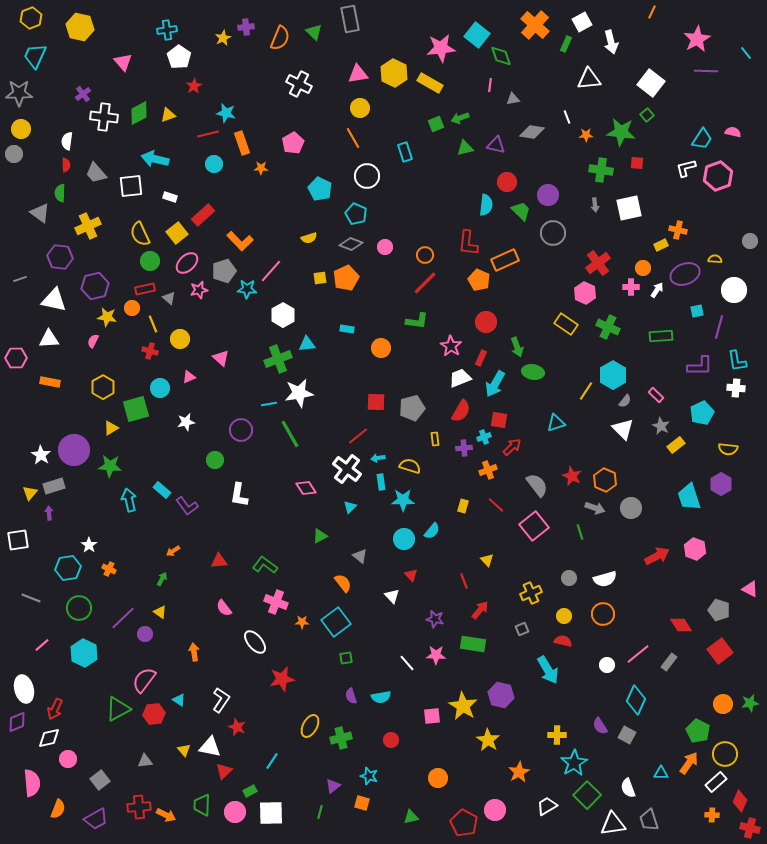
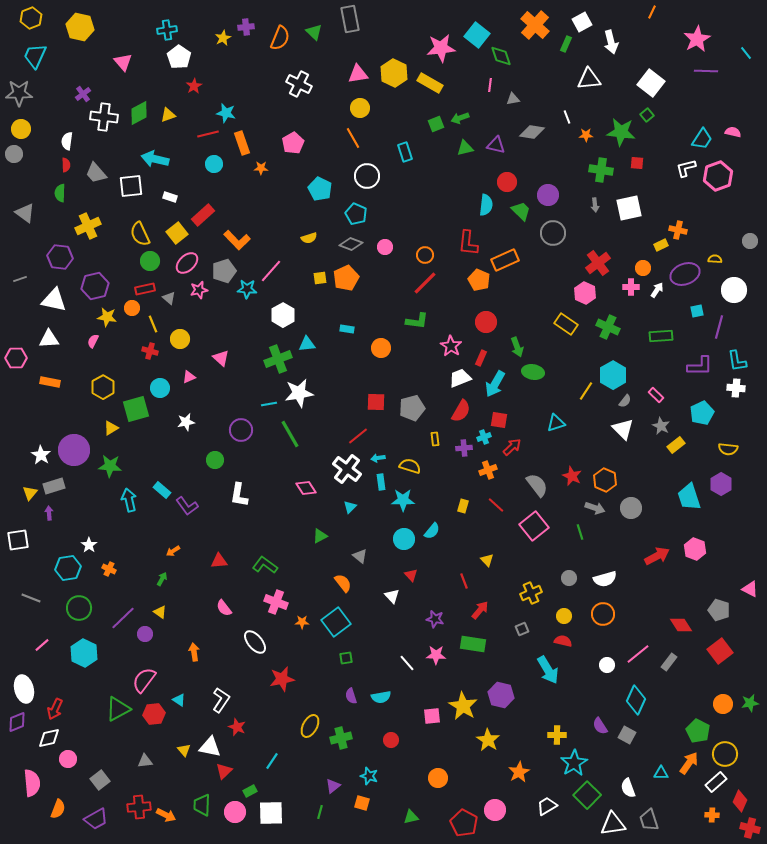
gray triangle at (40, 213): moved 15 px left
orange L-shape at (240, 241): moved 3 px left, 1 px up
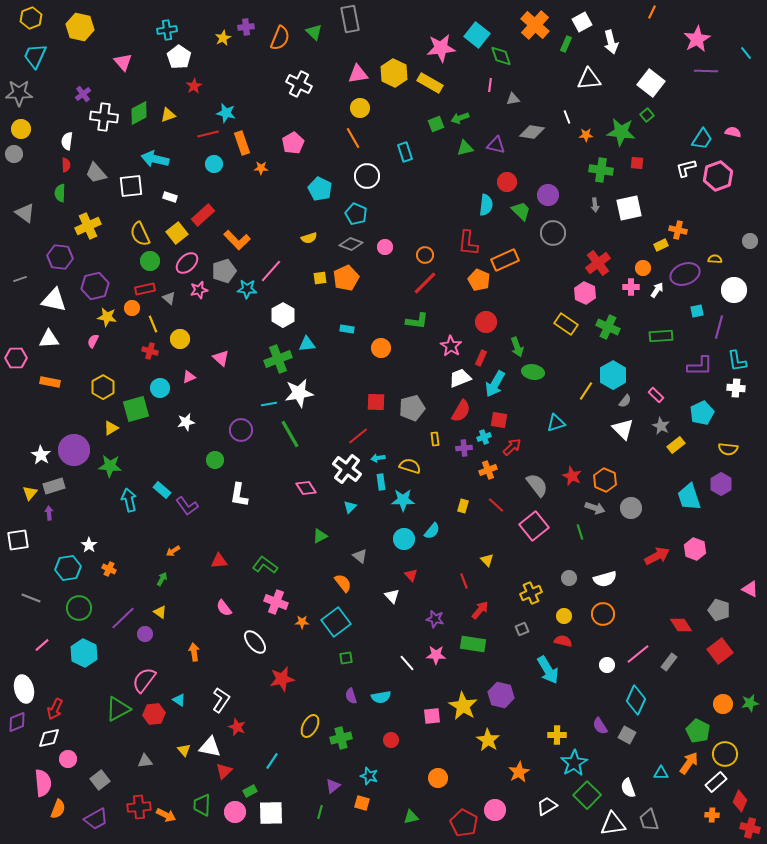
pink semicircle at (32, 783): moved 11 px right
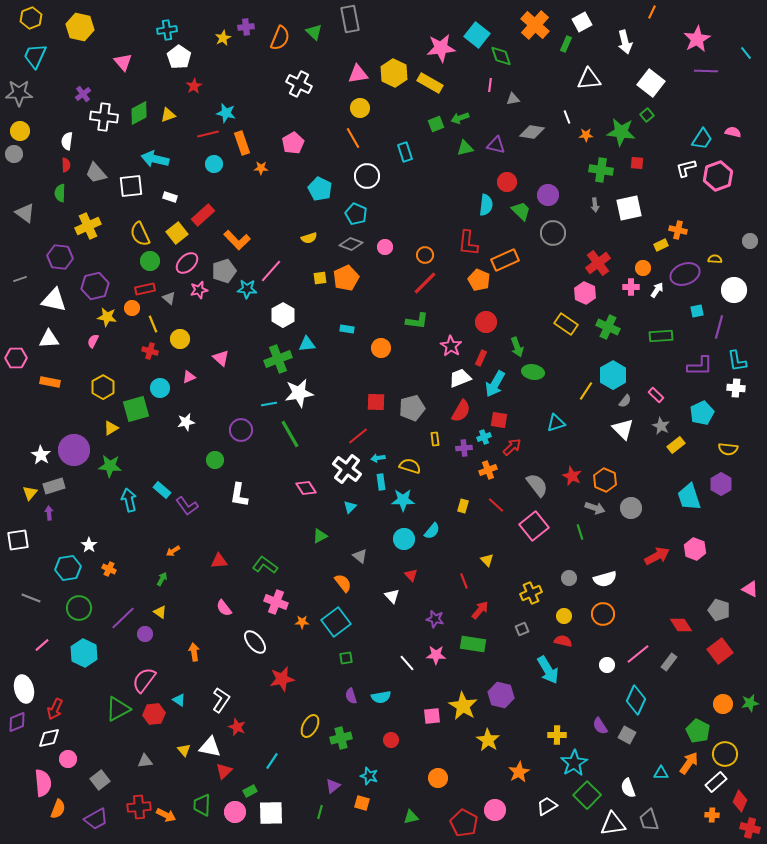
white arrow at (611, 42): moved 14 px right
yellow circle at (21, 129): moved 1 px left, 2 px down
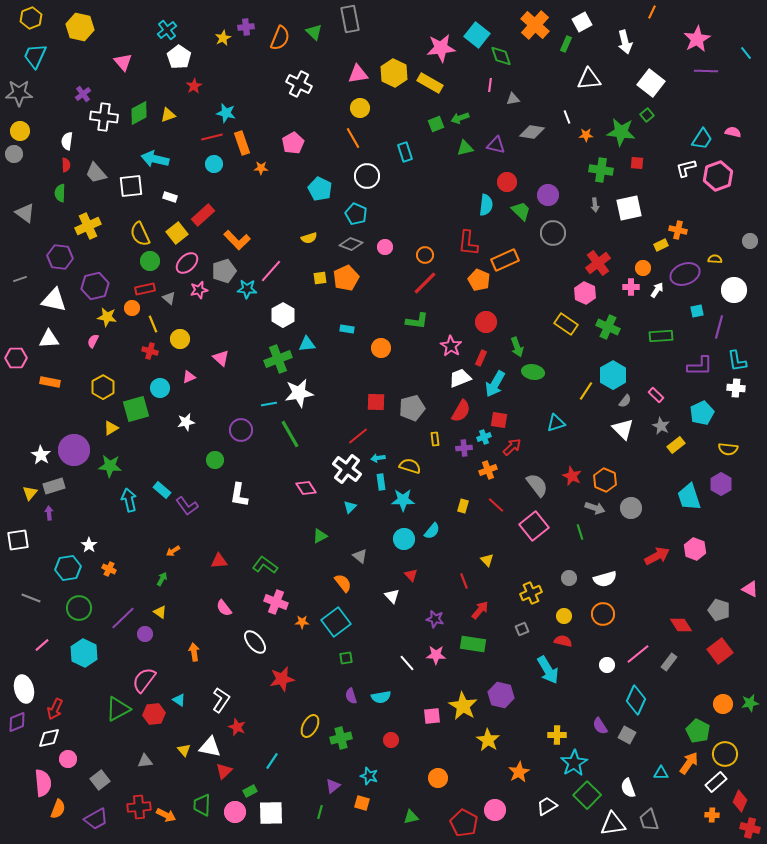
cyan cross at (167, 30): rotated 30 degrees counterclockwise
red line at (208, 134): moved 4 px right, 3 px down
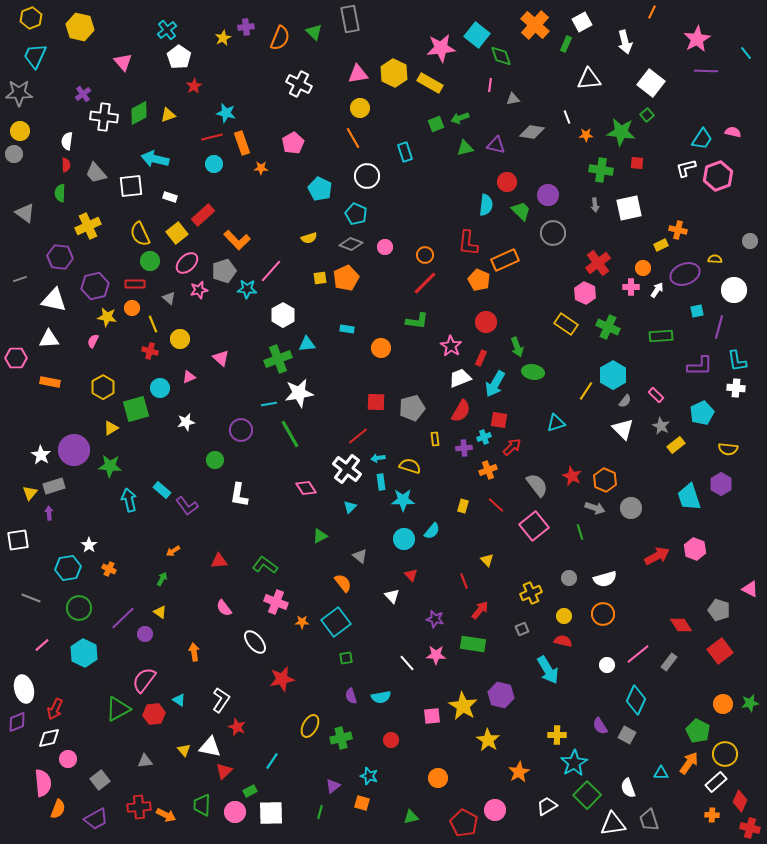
red rectangle at (145, 289): moved 10 px left, 5 px up; rotated 12 degrees clockwise
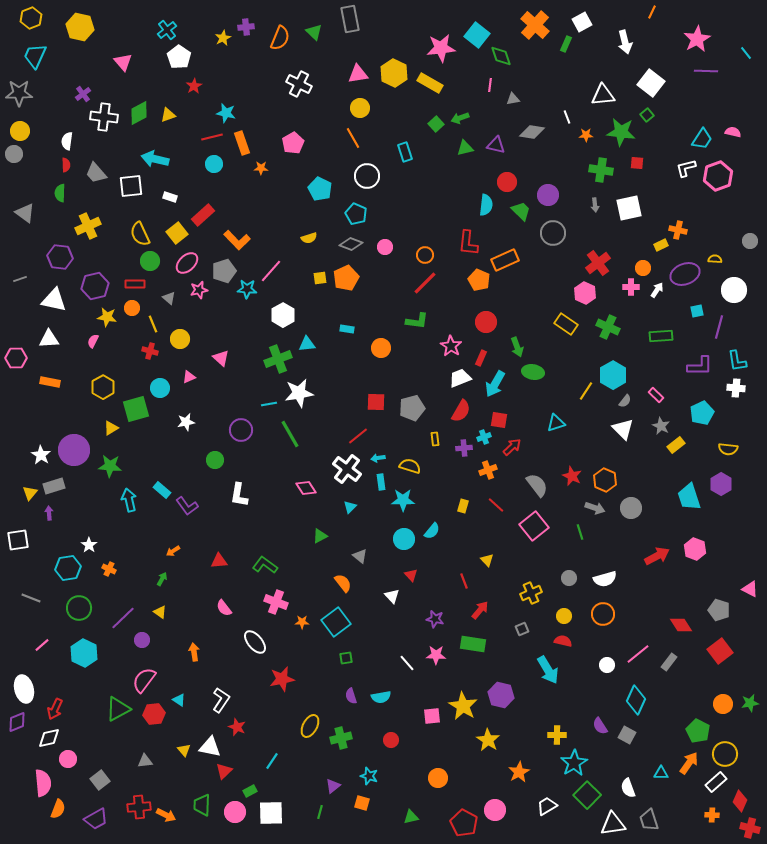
white triangle at (589, 79): moved 14 px right, 16 px down
green square at (436, 124): rotated 21 degrees counterclockwise
purple circle at (145, 634): moved 3 px left, 6 px down
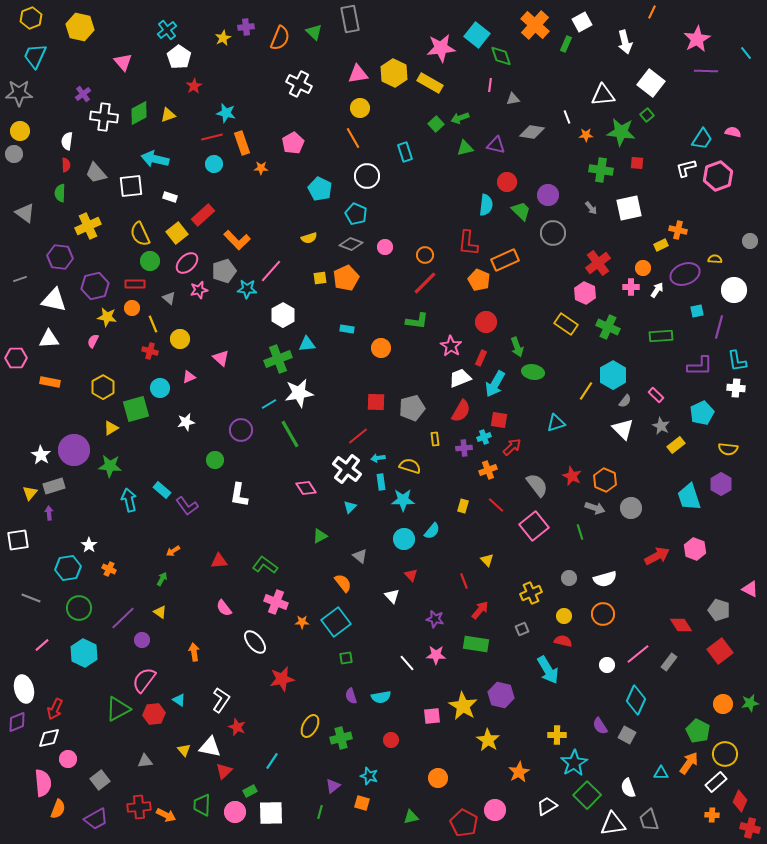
gray arrow at (595, 205): moved 4 px left, 3 px down; rotated 32 degrees counterclockwise
cyan line at (269, 404): rotated 21 degrees counterclockwise
green rectangle at (473, 644): moved 3 px right
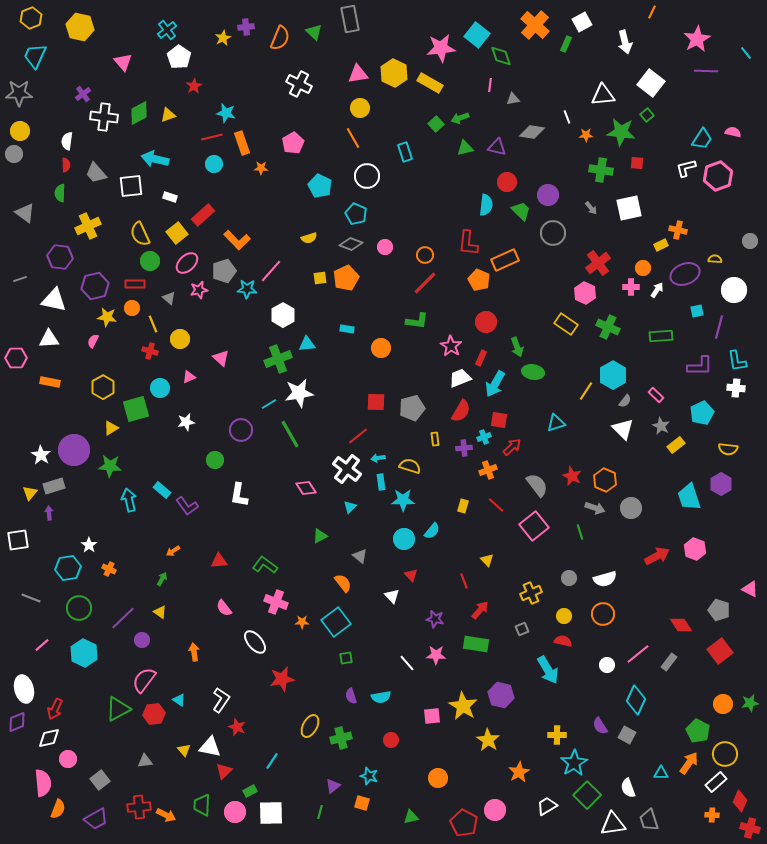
purple triangle at (496, 145): moved 1 px right, 2 px down
cyan pentagon at (320, 189): moved 3 px up
